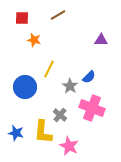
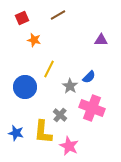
red square: rotated 24 degrees counterclockwise
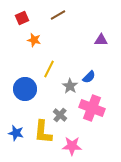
blue circle: moved 2 px down
pink star: moved 3 px right; rotated 24 degrees counterclockwise
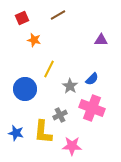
blue semicircle: moved 3 px right, 2 px down
gray cross: rotated 24 degrees clockwise
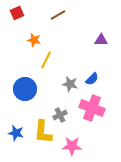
red square: moved 5 px left, 5 px up
yellow line: moved 3 px left, 9 px up
gray star: moved 2 px up; rotated 21 degrees counterclockwise
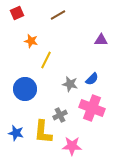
orange star: moved 3 px left, 1 px down
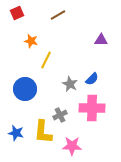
gray star: rotated 14 degrees clockwise
pink cross: rotated 20 degrees counterclockwise
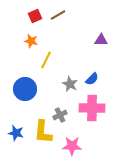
red square: moved 18 px right, 3 px down
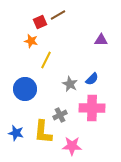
red square: moved 5 px right, 6 px down
